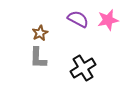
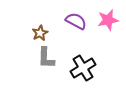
purple semicircle: moved 2 px left, 2 px down
gray L-shape: moved 8 px right
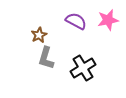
brown star: moved 1 px left, 2 px down
gray L-shape: rotated 15 degrees clockwise
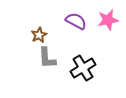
gray L-shape: moved 1 px right; rotated 20 degrees counterclockwise
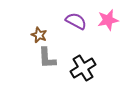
brown star: rotated 21 degrees counterclockwise
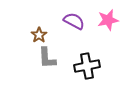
purple semicircle: moved 2 px left
brown star: rotated 14 degrees clockwise
black cross: moved 4 px right, 2 px up; rotated 20 degrees clockwise
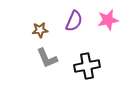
purple semicircle: rotated 85 degrees clockwise
brown star: moved 1 px right, 5 px up; rotated 28 degrees clockwise
gray L-shape: rotated 20 degrees counterclockwise
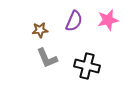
black cross: rotated 25 degrees clockwise
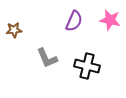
pink star: moved 2 px right; rotated 25 degrees clockwise
brown star: moved 26 px left
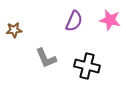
gray L-shape: moved 1 px left
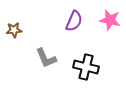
black cross: moved 1 px left, 1 px down
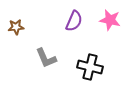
brown star: moved 2 px right, 3 px up
black cross: moved 4 px right
